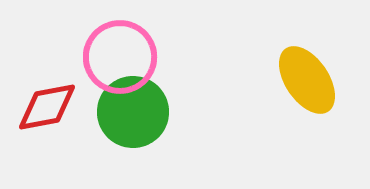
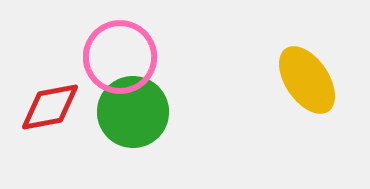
red diamond: moved 3 px right
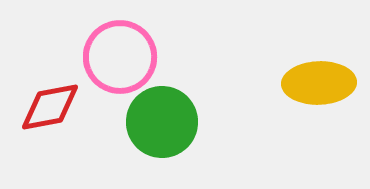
yellow ellipse: moved 12 px right, 3 px down; rotated 58 degrees counterclockwise
green circle: moved 29 px right, 10 px down
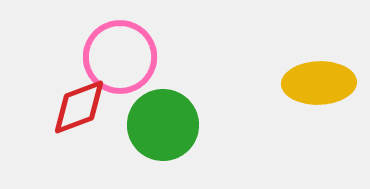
red diamond: moved 29 px right; rotated 10 degrees counterclockwise
green circle: moved 1 px right, 3 px down
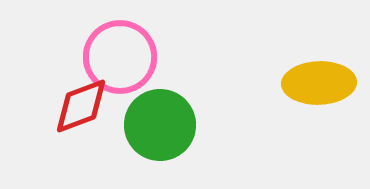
red diamond: moved 2 px right, 1 px up
green circle: moved 3 px left
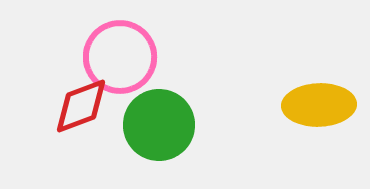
yellow ellipse: moved 22 px down
green circle: moved 1 px left
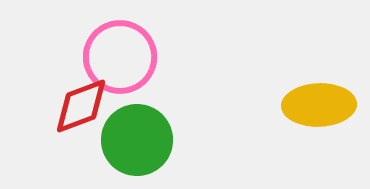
green circle: moved 22 px left, 15 px down
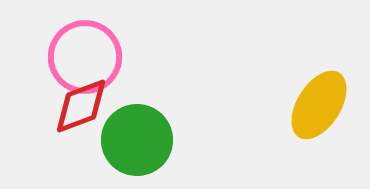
pink circle: moved 35 px left
yellow ellipse: rotated 56 degrees counterclockwise
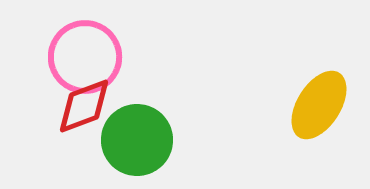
red diamond: moved 3 px right
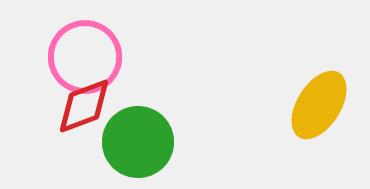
green circle: moved 1 px right, 2 px down
